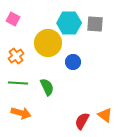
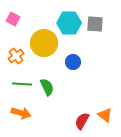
yellow circle: moved 4 px left
green line: moved 4 px right, 1 px down
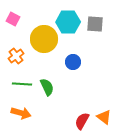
cyan hexagon: moved 1 px left, 1 px up
yellow circle: moved 4 px up
orange triangle: moved 1 px left, 2 px down
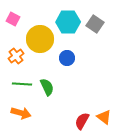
gray square: rotated 30 degrees clockwise
yellow circle: moved 4 px left
blue circle: moved 6 px left, 4 px up
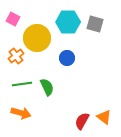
gray square: rotated 18 degrees counterclockwise
yellow circle: moved 3 px left, 1 px up
green line: rotated 12 degrees counterclockwise
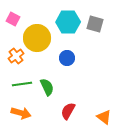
red semicircle: moved 14 px left, 10 px up
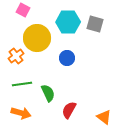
pink square: moved 10 px right, 9 px up
green semicircle: moved 1 px right, 6 px down
red semicircle: moved 1 px right, 1 px up
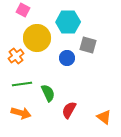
gray square: moved 7 px left, 21 px down
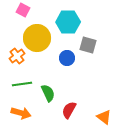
orange cross: moved 1 px right
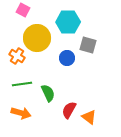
orange cross: rotated 21 degrees counterclockwise
orange triangle: moved 15 px left
